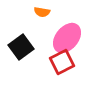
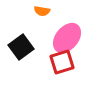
orange semicircle: moved 1 px up
red square: rotated 10 degrees clockwise
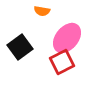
black square: moved 1 px left
red square: rotated 10 degrees counterclockwise
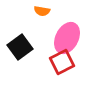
pink ellipse: rotated 12 degrees counterclockwise
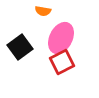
orange semicircle: moved 1 px right
pink ellipse: moved 6 px left
